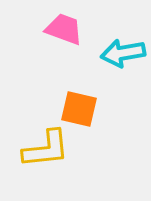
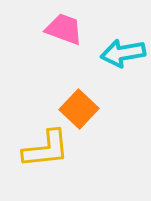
orange square: rotated 30 degrees clockwise
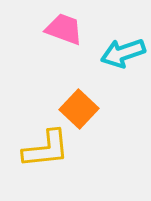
cyan arrow: rotated 9 degrees counterclockwise
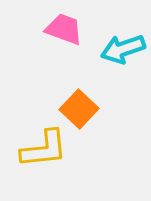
cyan arrow: moved 4 px up
yellow L-shape: moved 2 px left
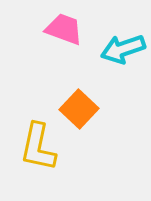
yellow L-shape: moved 6 px left, 2 px up; rotated 108 degrees clockwise
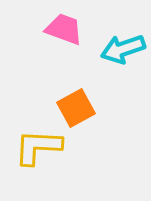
orange square: moved 3 px left, 1 px up; rotated 18 degrees clockwise
yellow L-shape: rotated 81 degrees clockwise
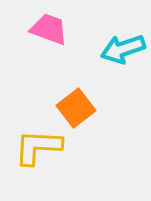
pink trapezoid: moved 15 px left
orange square: rotated 9 degrees counterclockwise
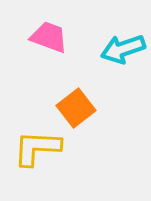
pink trapezoid: moved 8 px down
yellow L-shape: moved 1 px left, 1 px down
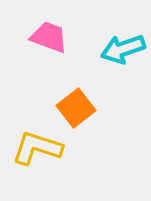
yellow L-shape: rotated 15 degrees clockwise
